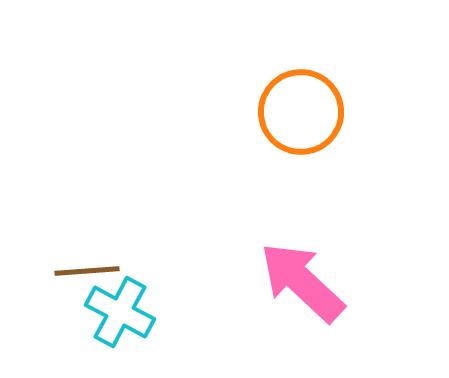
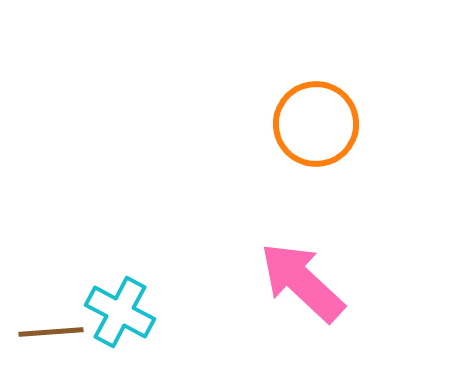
orange circle: moved 15 px right, 12 px down
brown line: moved 36 px left, 61 px down
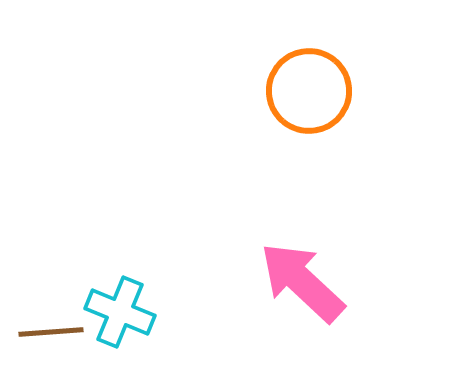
orange circle: moved 7 px left, 33 px up
cyan cross: rotated 6 degrees counterclockwise
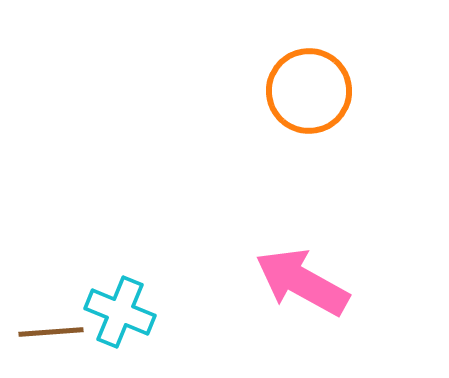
pink arrow: rotated 14 degrees counterclockwise
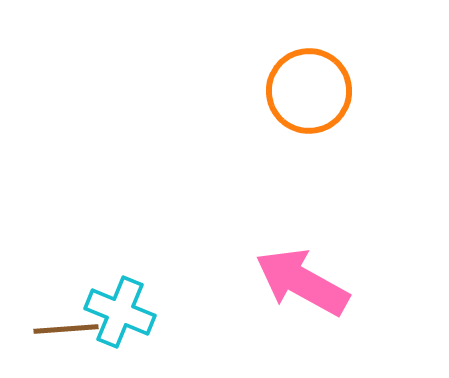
brown line: moved 15 px right, 3 px up
